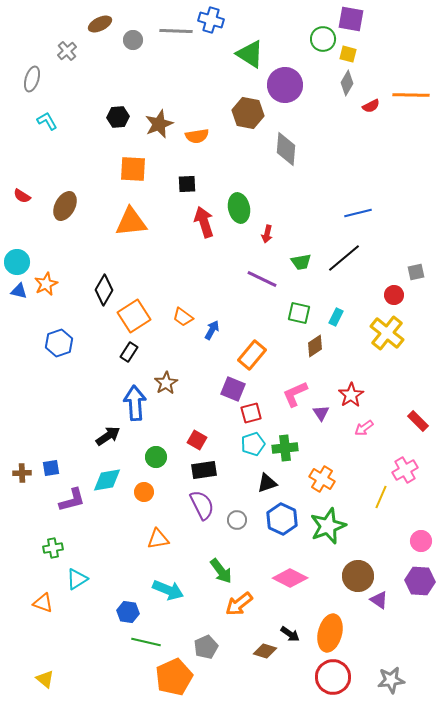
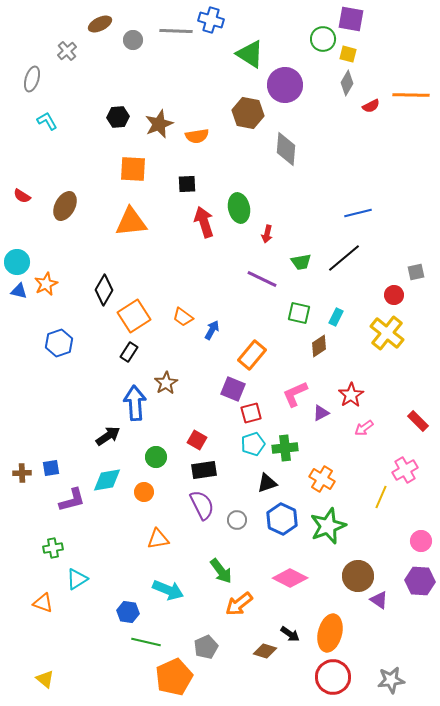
brown diamond at (315, 346): moved 4 px right
purple triangle at (321, 413): rotated 36 degrees clockwise
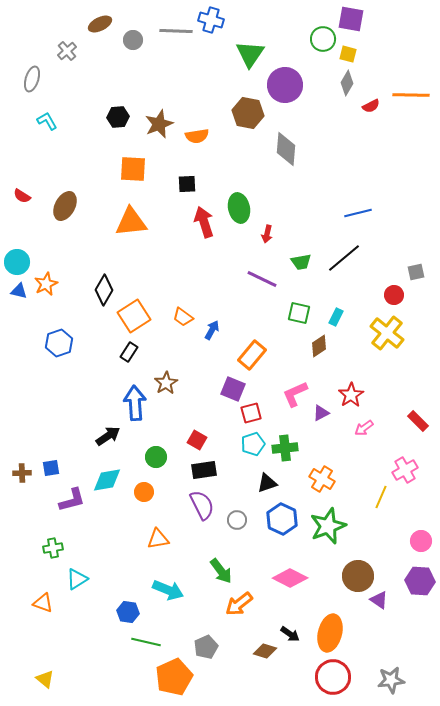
green triangle at (250, 54): rotated 32 degrees clockwise
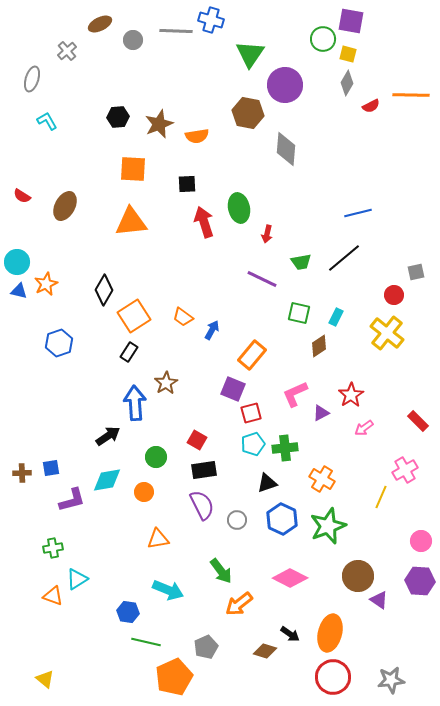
purple square at (351, 19): moved 2 px down
orange triangle at (43, 603): moved 10 px right, 7 px up
